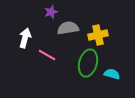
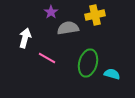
purple star: rotated 16 degrees counterclockwise
yellow cross: moved 3 px left, 20 px up
pink line: moved 3 px down
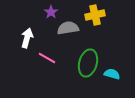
white arrow: moved 2 px right
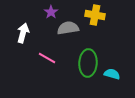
yellow cross: rotated 24 degrees clockwise
white arrow: moved 4 px left, 5 px up
green ellipse: rotated 12 degrees counterclockwise
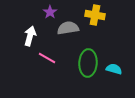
purple star: moved 1 px left
white arrow: moved 7 px right, 3 px down
cyan semicircle: moved 2 px right, 5 px up
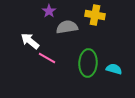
purple star: moved 1 px left, 1 px up
gray semicircle: moved 1 px left, 1 px up
white arrow: moved 5 px down; rotated 66 degrees counterclockwise
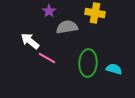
yellow cross: moved 2 px up
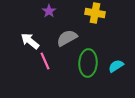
gray semicircle: moved 11 px down; rotated 20 degrees counterclockwise
pink line: moved 2 px left, 3 px down; rotated 36 degrees clockwise
cyan semicircle: moved 2 px right, 3 px up; rotated 49 degrees counterclockwise
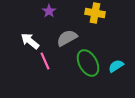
green ellipse: rotated 32 degrees counterclockwise
